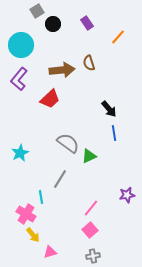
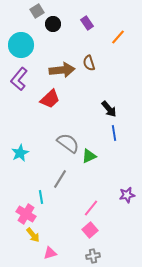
pink triangle: moved 1 px down
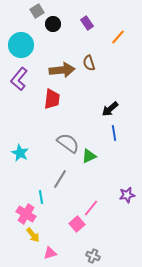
red trapezoid: moved 2 px right; rotated 40 degrees counterclockwise
black arrow: moved 1 px right; rotated 90 degrees clockwise
cyan star: rotated 18 degrees counterclockwise
pink square: moved 13 px left, 6 px up
gray cross: rotated 32 degrees clockwise
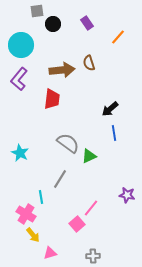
gray square: rotated 24 degrees clockwise
purple star: rotated 21 degrees clockwise
gray cross: rotated 24 degrees counterclockwise
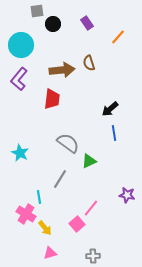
green triangle: moved 5 px down
cyan line: moved 2 px left
yellow arrow: moved 12 px right, 7 px up
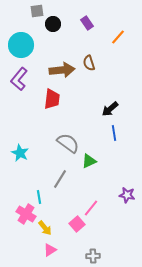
pink triangle: moved 3 px up; rotated 16 degrees counterclockwise
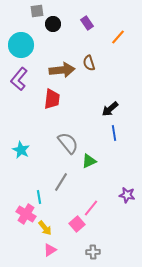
gray semicircle: rotated 15 degrees clockwise
cyan star: moved 1 px right, 3 px up
gray line: moved 1 px right, 3 px down
gray cross: moved 4 px up
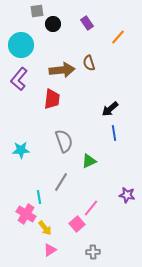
gray semicircle: moved 4 px left, 2 px up; rotated 20 degrees clockwise
cyan star: rotated 30 degrees counterclockwise
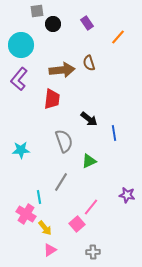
black arrow: moved 21 px left, 10 px down; rotated 102 degrees counterclockwise
pink line: moved 1 px up
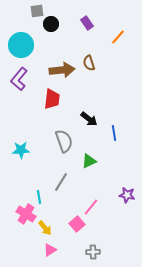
black circle: moved 2 px left
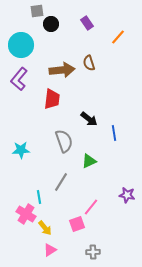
pink square: rotated 21 degrees clockwise
